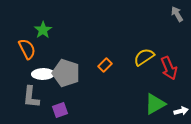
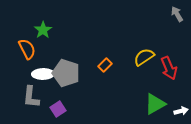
purple square: moved 2 px left, 1 px up; rotated 14 degrees counterclockwise
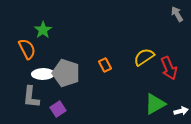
orange rectangle: rotated 72 degrees counterclockwise
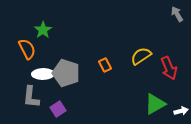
yellow semicircle: moved 3 px left, 1 px up
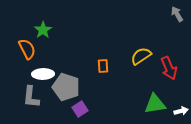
orange rectangle: moved 2 px left, 1 px down; rotated 24 degrees clockwise
gray pentagon: moved 14 px down
green triangle: rotated 20 degrees clockwise
purple square: moved 22 px right
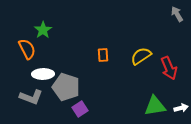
orange rectangle: moved 11 px up
gray L-shape: rotated 75 degrees counterclockwise
green triangle: moved 2 px down
white arrow: moved 3 px up
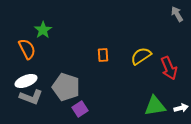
white ellipse: moved 17 px left, 7 px down; rotated 20 degrees counterclockwise
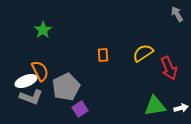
orange semicircle: moved 13 px right, 22 px down
yellow semicircle: moved 2 px right, 3 px up
gray pentagon: rotated 28 degrees clockwise
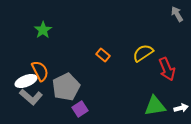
orange rectangle: rotated 48 degrees counterclockwise
red arrow: moved 2 px left, 1 px down
gray L-shape: rotated 20 degrees clockwise
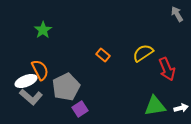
orange semicircle: moved 1 px up
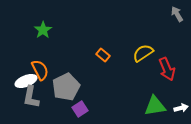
gray L-shape: rotated 60 degrees clockwise
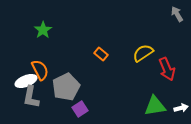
orange rectangle: moved 2 px left, 1 px up
